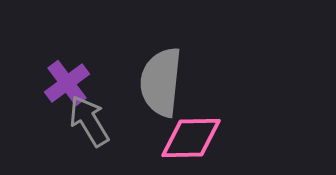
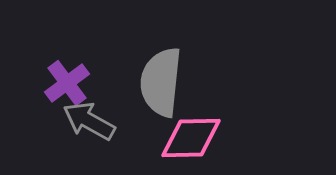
gray arrow: rotated 30 degrees counterclockwise
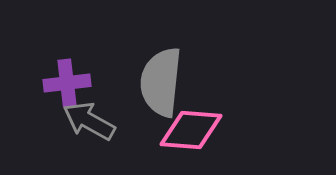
purple cross: rotated 30 degrees clockwise
pink diamond: moved 8 px up; rotated 6 degrees clockwise
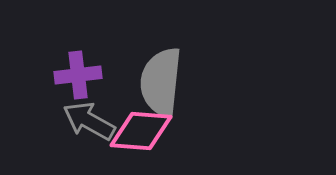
purple cross: moved 11 px right, 8 px up
pink diamond: moved 50 px left, 1 px down
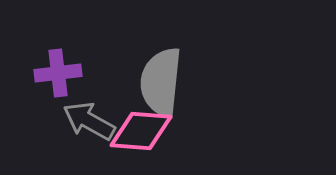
purple cross: moved 20 px left, 2 px up
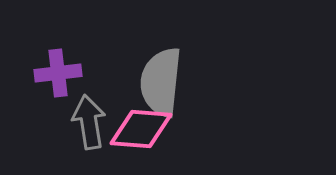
gray arrow: moved 1 px down; rotated 52 degrees clockwise
pink diamond: moved 2 px up
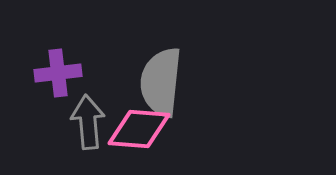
gray arrow: moved 1 px left; rotated 4 degrees clockwise
pink diamond: moved 2 px left
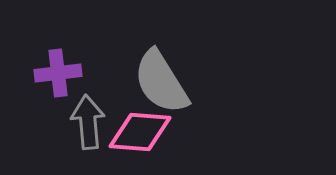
gray semicircle: rotated 38 degrees counterclockwise
pink diamond: moved 1 px right, 3 px down
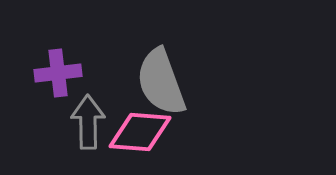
gray semicircle: rotated 12 degrees clockwise
gray arrow: rotated 4 degrees clockwise
